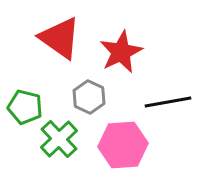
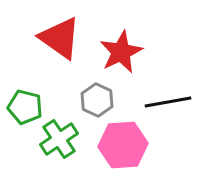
gray hexagon: moved 8 px right, 3 px down
green cross: rotated 9 degrees clockwise
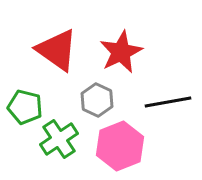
red triangle: moved 3 px left, 12 px down
pink hexagon: moved 3 px left, 1 px down; rotated 18 degrees counterclockwise
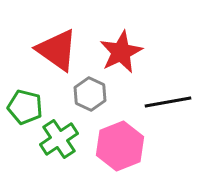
gray hexagon: moved 7 px left, 6 px up
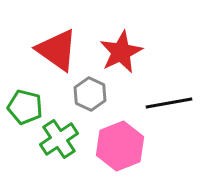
black line: moved 1 px right, 1 px down
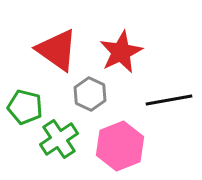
black line: moved 3 px up
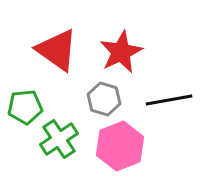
gray hexagon: moved 14 px right, 5 px down; rotated 8 degrees counterclockwise
green pentagon: rotated 20 degrees counterclockwise
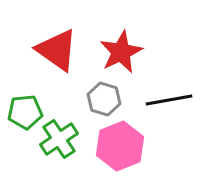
green pentagon: moved 5 px down
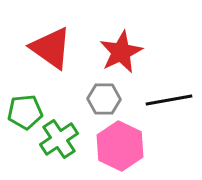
red triangle: moved 6 px left, 2 px up
gray hexagon: rotated 16 degrees counterclockwise
pink hexagon: rotated 12 degrees counterclockwise
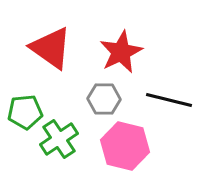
black line: rotated 24 degrees clockwise
pink hexagon: moved 5 px right; rotated 12 degrees counterclockwise
